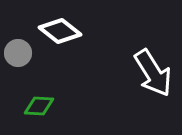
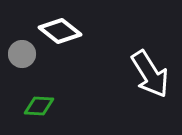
gray circle: moved 4 px right, 1 px down
white arrow: moved 3 px left, 1 px down
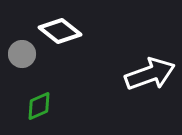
white arrow: rotated 78 degrees counterclockwise
green diamond: rotated 28 degrees counterclockwise
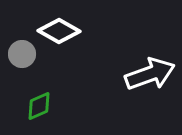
white diamond: moved 1 px left; rotated 9 degrees counterclockwise
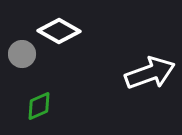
white arrow: moved 1 px up
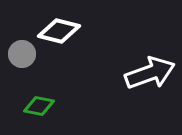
white diamond: rotated 15 degrees counterclockwise
green diamond: rotated 36 degrees clockwise
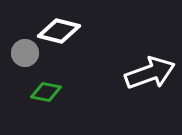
gray circle: moved 3 px right, 1 px up
green diamond: moved 7 px right, 14 px up
